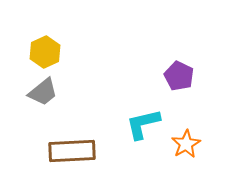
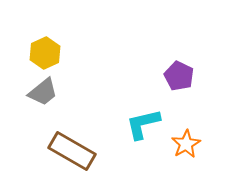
yellow hexagon: moved 1 px down
brown rectangle: rotated 33 degrees clockwise
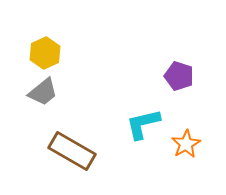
purple pentagon: rotated 8 degrees counterclockwise
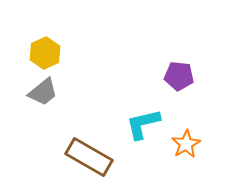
purple pentagon: rotated 12 degrees counterclockwise
brown rectangle: moved 17 px right, 6 px down
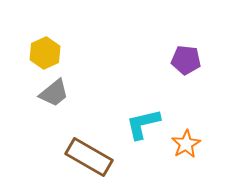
purple pentagon: moved 7 px right, 16 px up
gray trapezoid: moved 11 px right, 1 px down
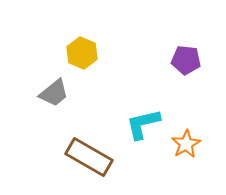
yellow hexagon: moved 37 px right; rotated 12 degrees counterclockwise
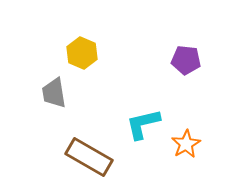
gray trapezoid: rotated 120 degrees clockwise
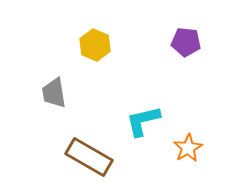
yellow hexagon: moved 13 px right, 8 px up
purple pentagon: moved 18 px up
cyan L-shape: moved 3 px up
orange star: moved 2 px right, 4 px down
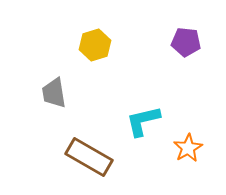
yellow hexagon: rotated 20 degrees clockwise
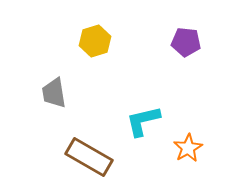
yellow hexagon: moved 4 px up
